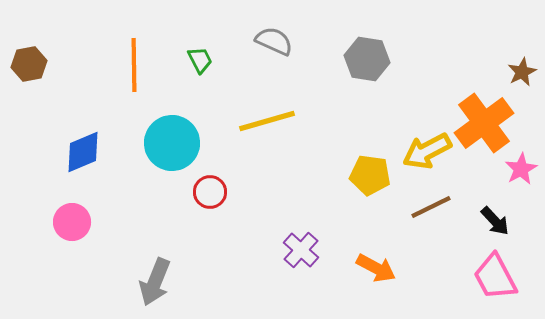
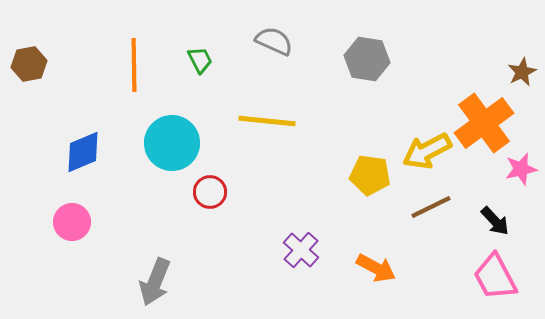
yellow line: rotated 22 degrees clockwise
pink star: rotated 16 degrees clockwise
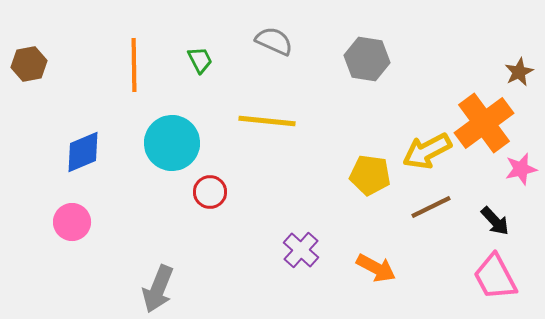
brown star: moved 3 px left
gray arrow: moved 3 px right, 7 px down
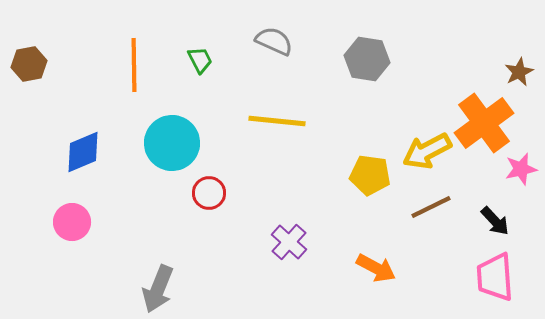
yellow line: moved 10 px right
red circle: moved 1 px left, 1 px down
purple cross: moved 12 px left, 8 px up
pink trapezoid: rotated 24 degrees clockwise
